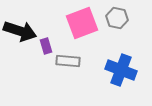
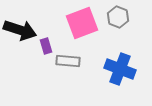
gray hexagon: moved 1 px right, 1 px up; rotated 10 degrees clockwise
black arrow: moved 1 px up
blue cross: moved 1 px left, 1 px up
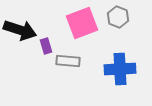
blue cross: rotated 24 degrees counterclockwise
